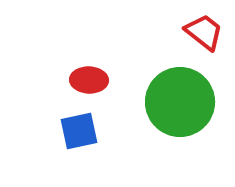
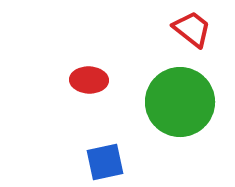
red trapezoid: moved 12 px left, 3 px up
blue square: moved 26 px right, 31 px down
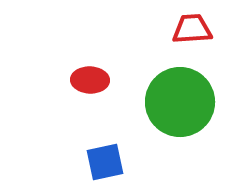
red trapezoid: rotated 42 degrees counterclockwise
red ellipse: moved 1 px right
